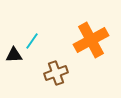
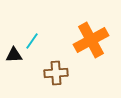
brown cross: rotated 15 degrees clockwise
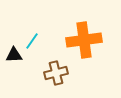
orange cross: moved 7 px left; rotated 20 degrees clockwise
brown cross: rotated 10 degrees counterclockwise
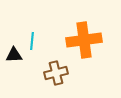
cyan line: rotated 30 degrees counterclockwise
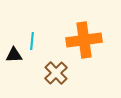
brown cross: rotated 30 degrees counterclockwise
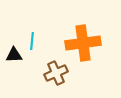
orange cross: moved 1 px left, 3 px down
brown cross: rotated 20 degrees clockwise
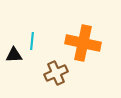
orange cross: rotated 20 degrees clockwise
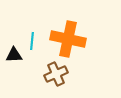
orange cross: moved 15 px left, 4 px up
brown cross: moved 1 px down
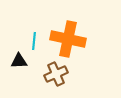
cyan line: moved 2 px right
black triangle: moved 5 px right, 6 px down
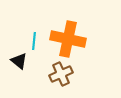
black triangle: rotated 42 degrees clockwise
brown cross: moved 5 px right
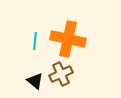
cyan line: moved 1 px right
black triangle: moved 16 px right, 20 px down
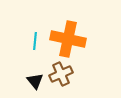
black triangle: rotated 12 degrees clockwise
